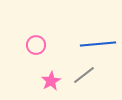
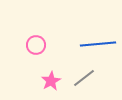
gray line: moved 3 px down
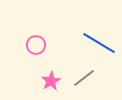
blue line: moved 1 px right, 1 px up; rotated 36 degrees clockwise
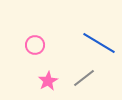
pink circle: moved 1 px left
pink star: moved 3 px left
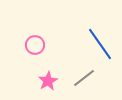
blue line: moved 1 px right, 1 px down; rotated 24 degrees clockwise
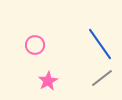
gray line: moved 18 px right
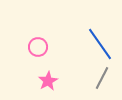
pink circle: moved 3 px right, 2 px down
gray line: rotated 25 degrees counterclockwise
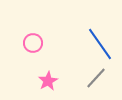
pink circle: moved 5 px left, 4 px up
gray line: moved 6 px left; rotated 15 degrees clockwise
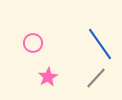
pink star: moved 4 px up
